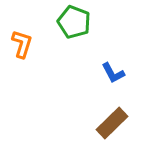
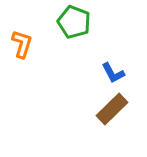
brown rectangle: moved 14 px up
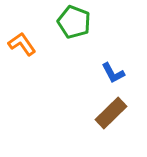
orange L-shape: rotated 52 degrees counterclockwise
brown rectangle: moved 1 px left, 4 px down
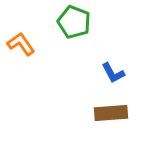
orange L-shape: moved 1 px left
brown rectangle: rotated 40 degrees clockwise
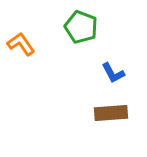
green pentagon: moved 7 px right, 5 px down
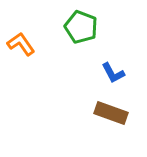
brown rectangle: rotated 24 degrees clockwise
